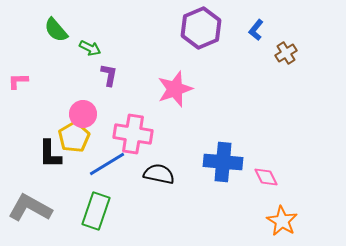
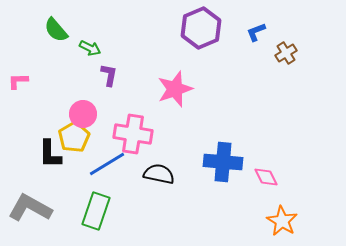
blue L-shape: moved 2 px down; rotated 30 degrees clockwise
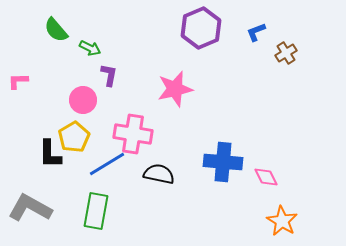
pink star: rotated 6 degrees clockwise
pink circle: moved 14 px up
green rectangle: rotated 9 degrees counterclockwise
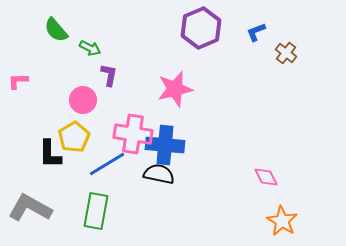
brown cross: rotated 20 degrees counterclockwise
blue cross: moved 58 px left, 17 px up
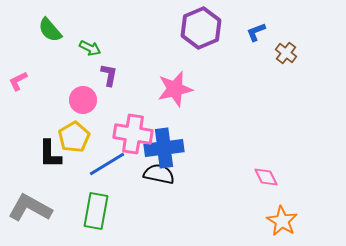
green semicircle: moved 6 px left
pink L-shape: rotated 25 degrees counterclockwise
blue cross: moved 1 px left, 3 px down; rotated 12 degrees counterclockwise
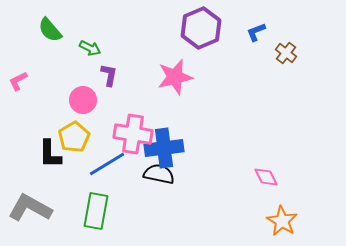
pink star: moved 12 px up
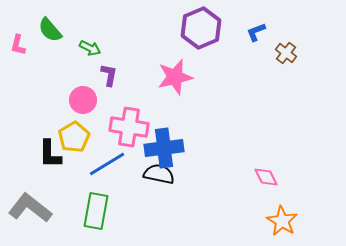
pink L-shape: moved 36 px up; rotated 50 degrees counterclockwise
pink cross: moved 4 px left, 7 px up
gray L-shape: rotated 9 degrees clockwise
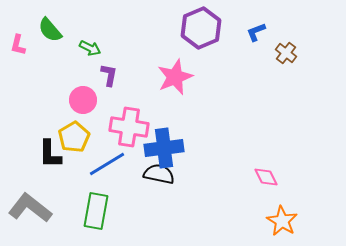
pink star: rotated 9 degrees counterclockwise
